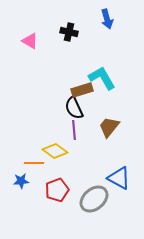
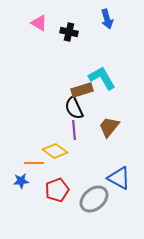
pink triangle: moved 9 px right, 18 px up
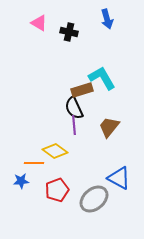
purple line: moved 5 px up
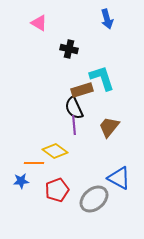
black cross: moved 17 px down
cyan L-shape: rotated 12 degrees clockwise
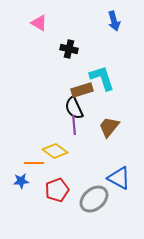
blue arrow: moved 7 px right, 2 px down
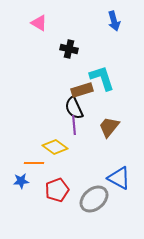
yellow diamond: moved 4 px up
